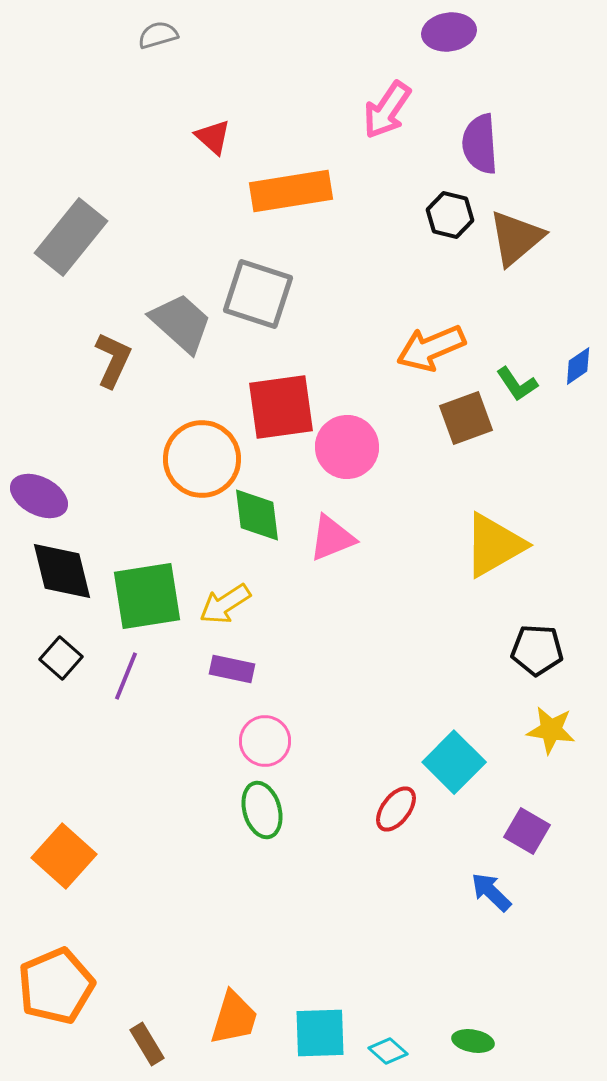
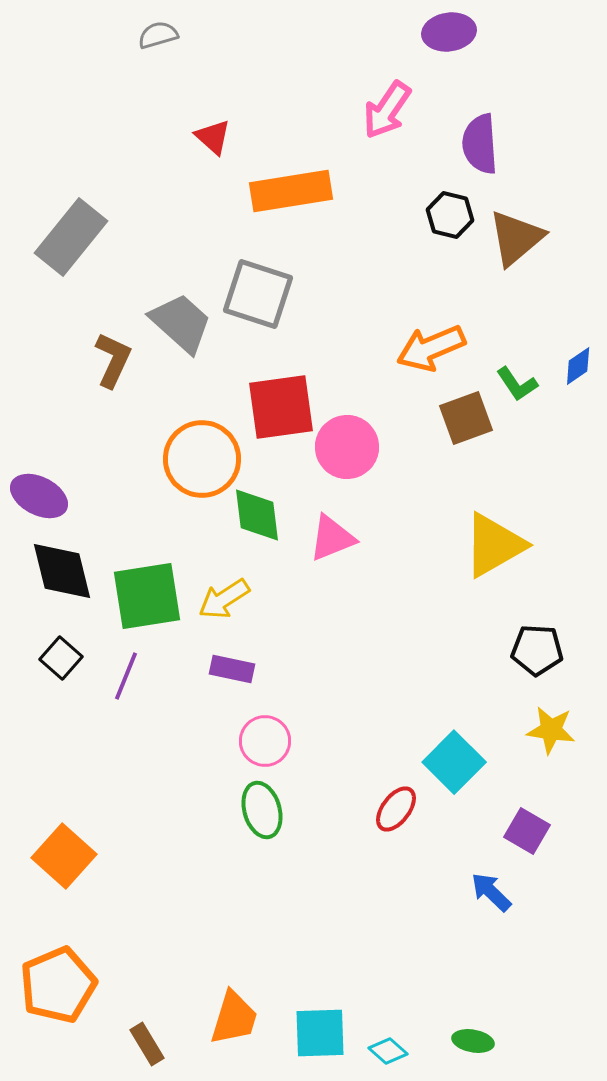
yellow arrow at (225, 604): moved 1 px left, 5 px up
orange pentagon at (56, 986): moved 2 px right, 1 px up
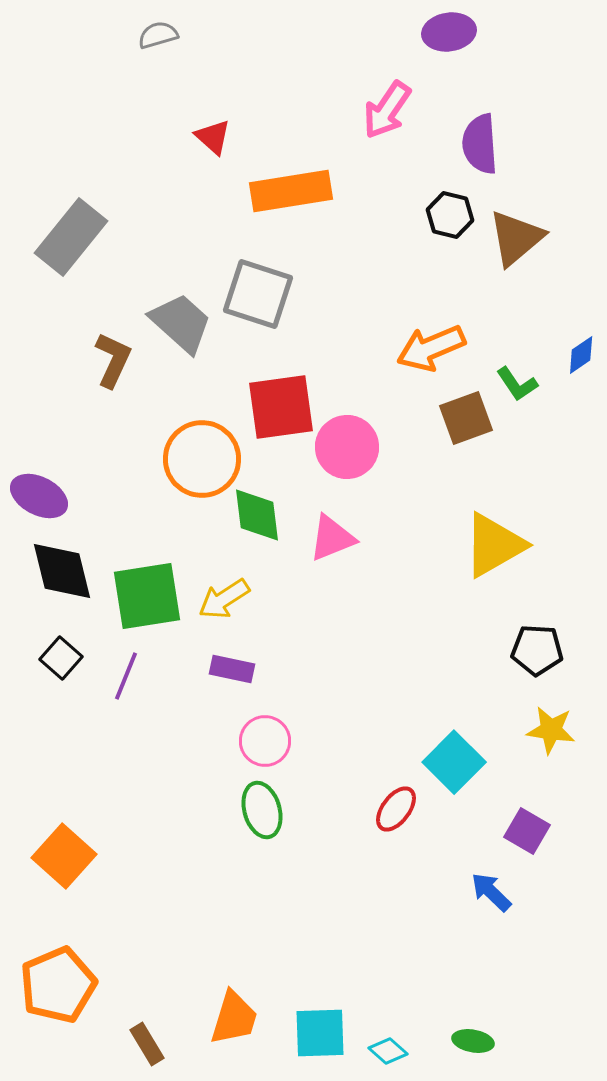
blue diamond at (578, 366): moved 3 px right, 11 px up
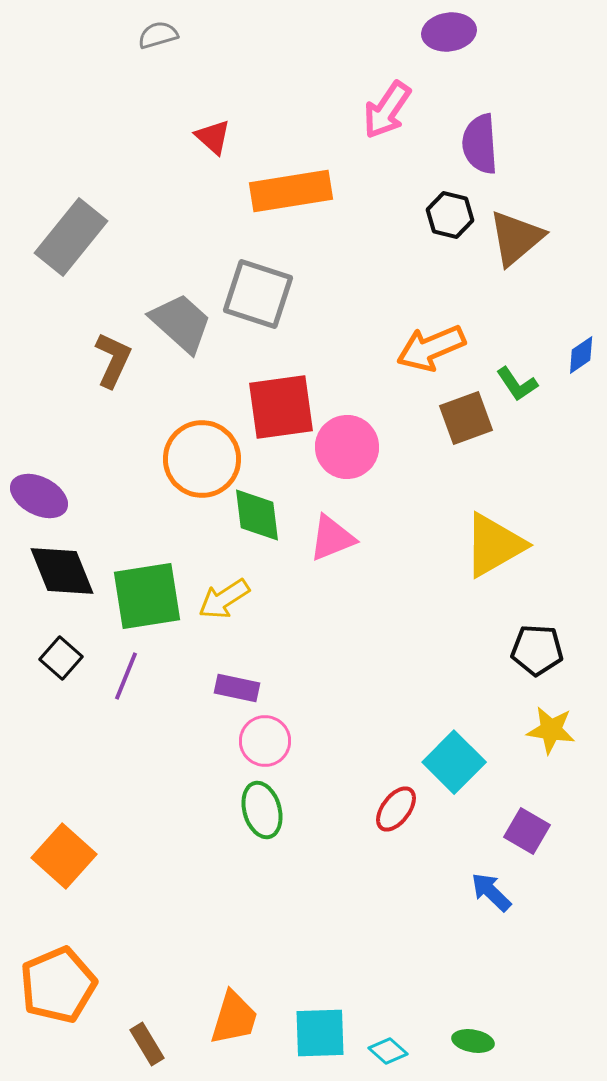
black diamond at (62, 571): rotated 8 degrees counterclockwise
purple rectangle at (232, 669): moved 5 px right, 19 px down
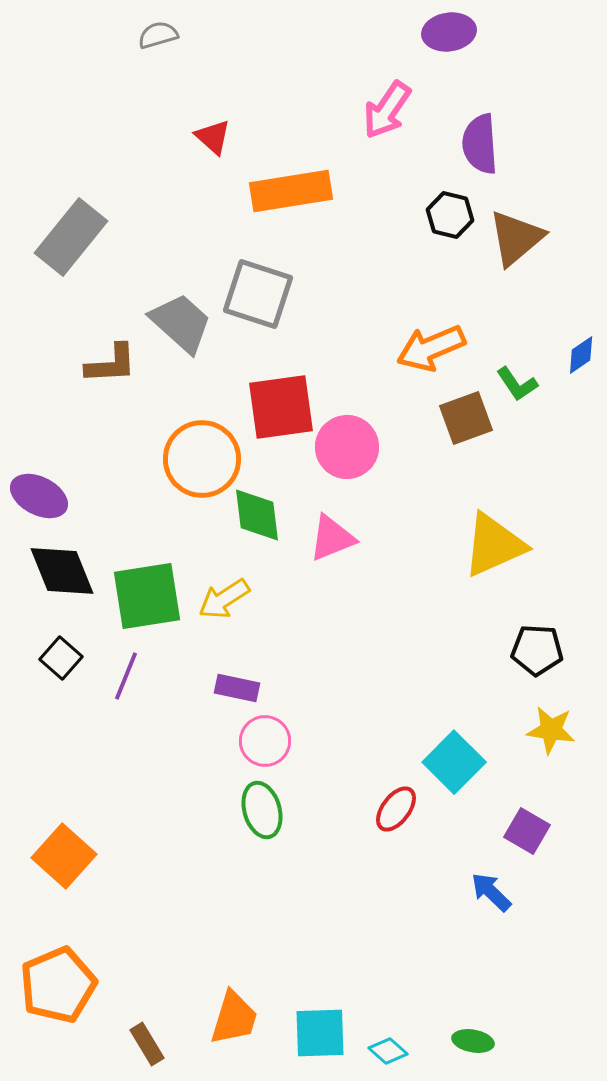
brown L-shape at (113, 360): moved 2 px left, 4 px down; rotated 62 degrees clockwise
yellow triangle at (494, 545): rotated 6 degrees clockwise
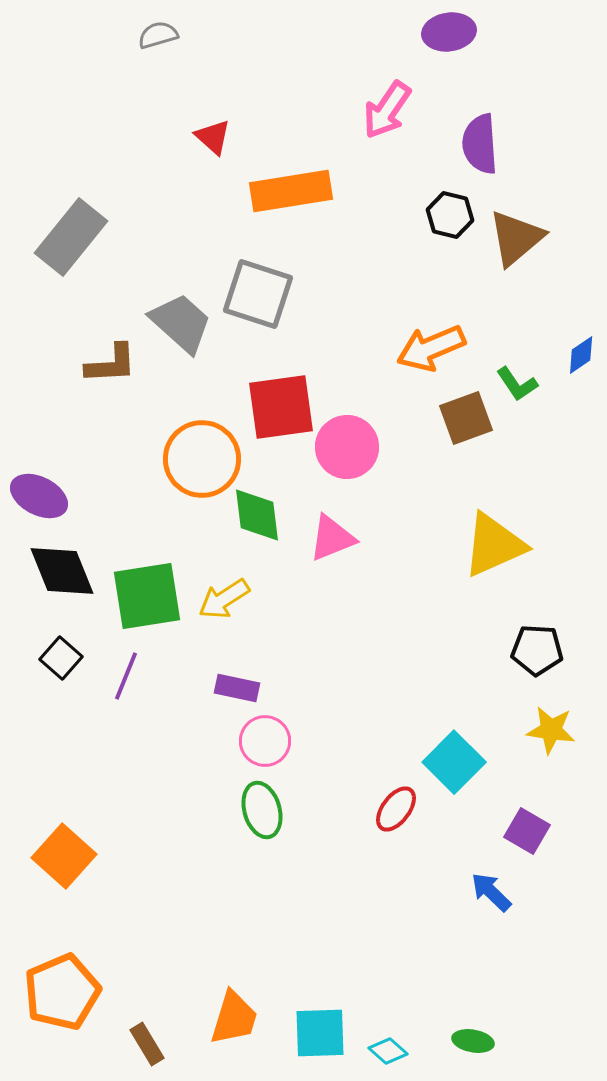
orange pentagon at (58, 985): moved 4 px right, 7 px down
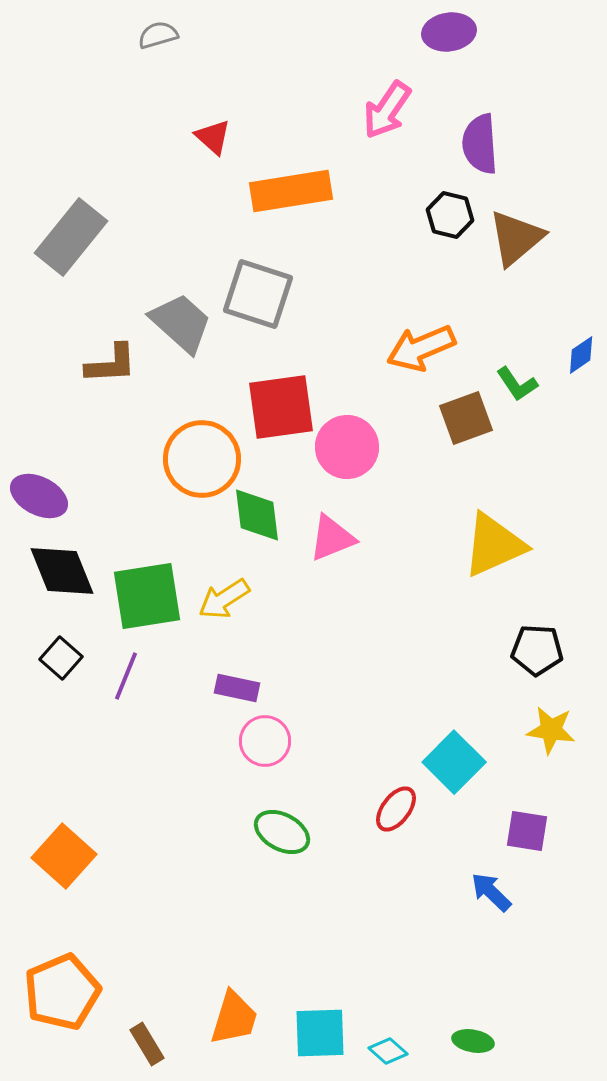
orange arrow at (431, 348): moved 10 px left
green ellipse at (262, 810): moved 20 px right, 22 px down; rotated 46 degrees counterclockwise
purple square at (527, 831): rotated 21 degrees counterclockwise
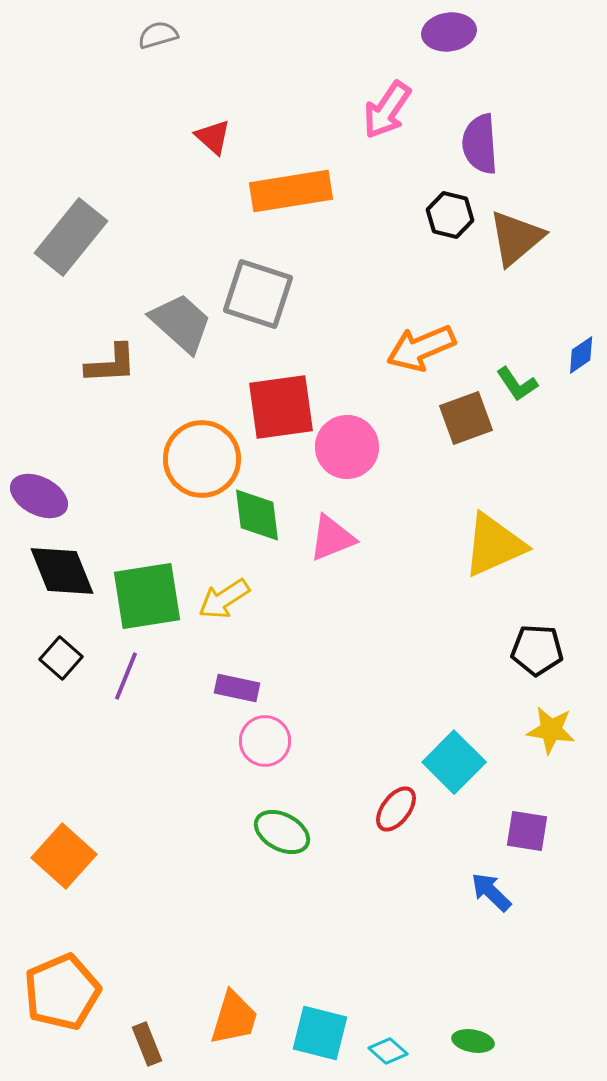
cyan square at (320, 1033): rotated 16 degrees clockwise
brown rectangle at (147, 1044): rotated 9 degrees clockwise
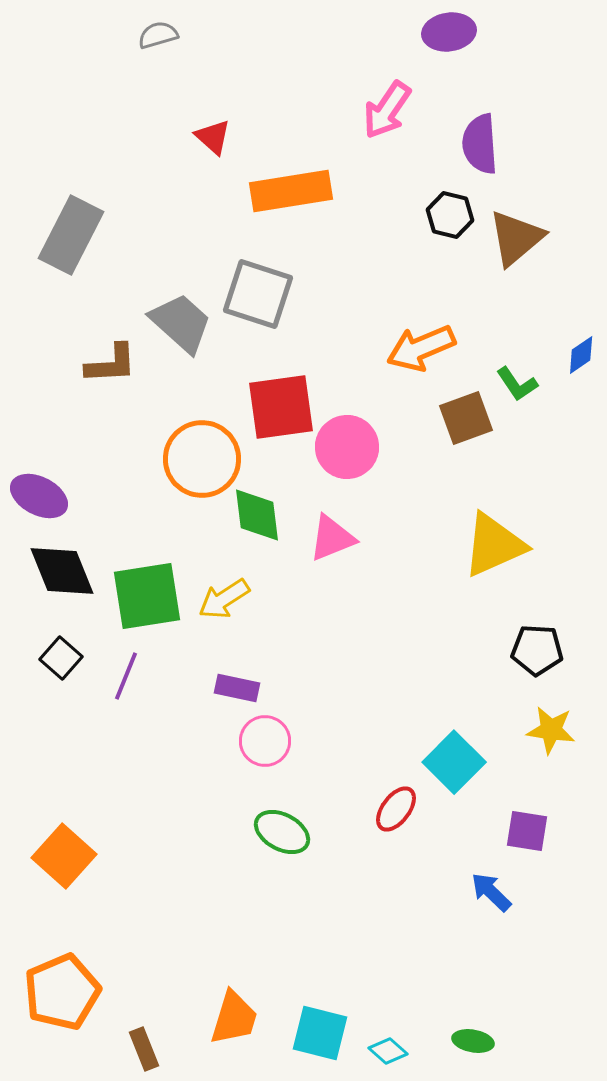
gray rectangle at (71, 237): moved 2 px up; rotated 12 degrees counterclockwise
brown rectangle at (147, 1044): moved 3 px left, 5 px down
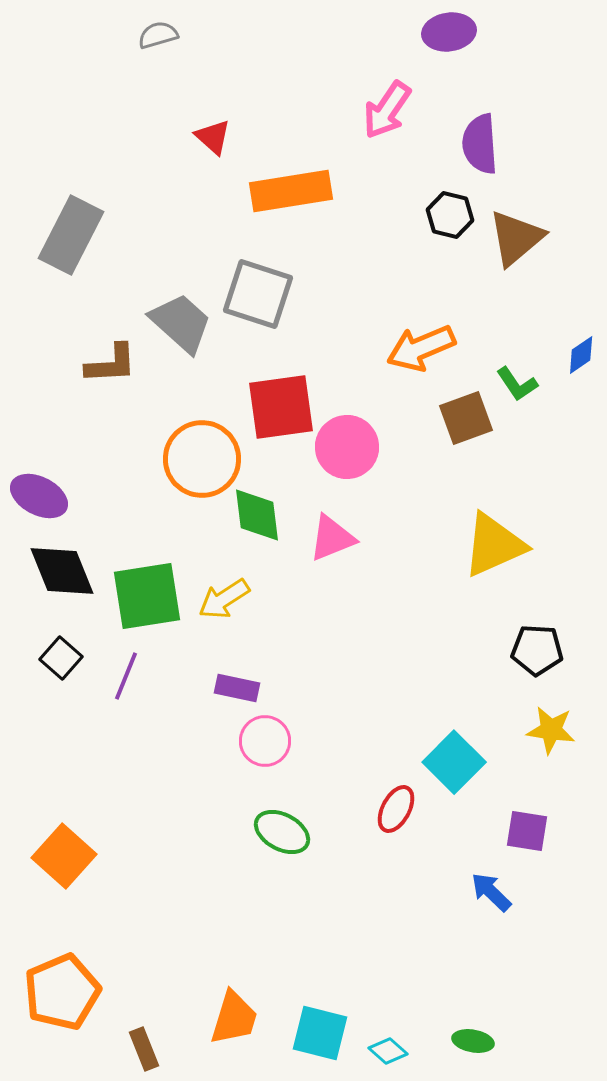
red ellipse at (396, 809): rotated 9 degrees counterclockwise
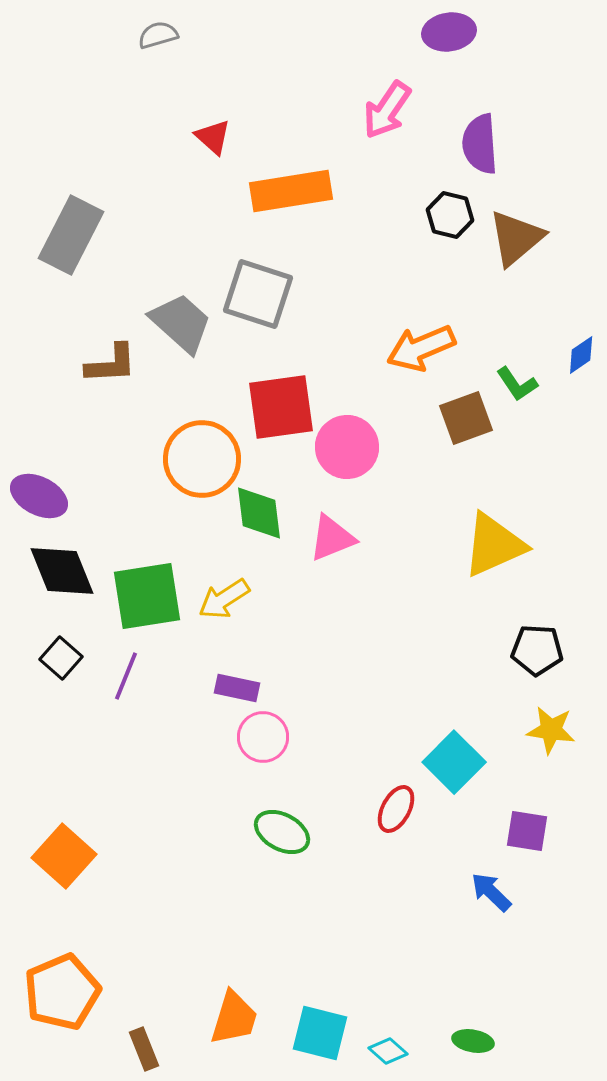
green diamond at (257, 515): moved 2 px right, 2 px up
pink circle at (265, 741): moved 2 px left, 4 px up
